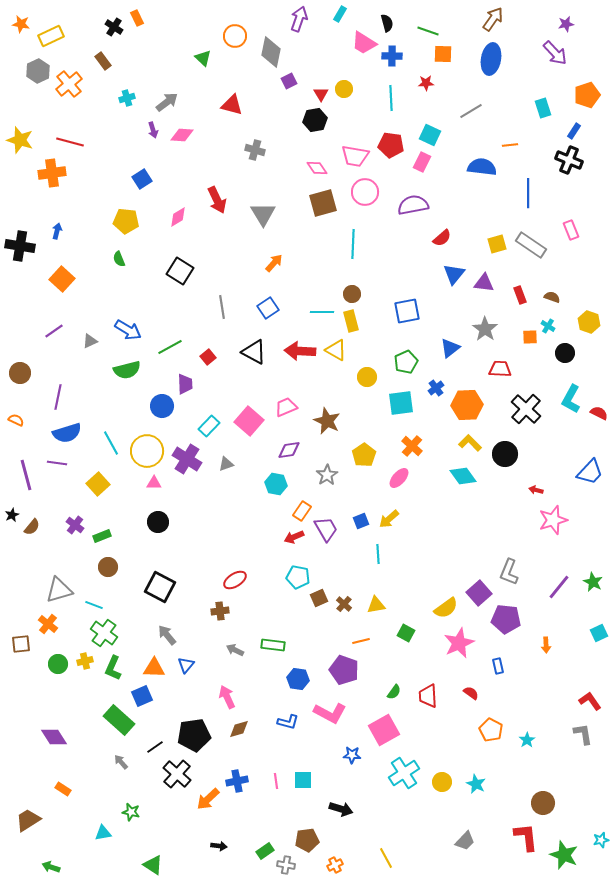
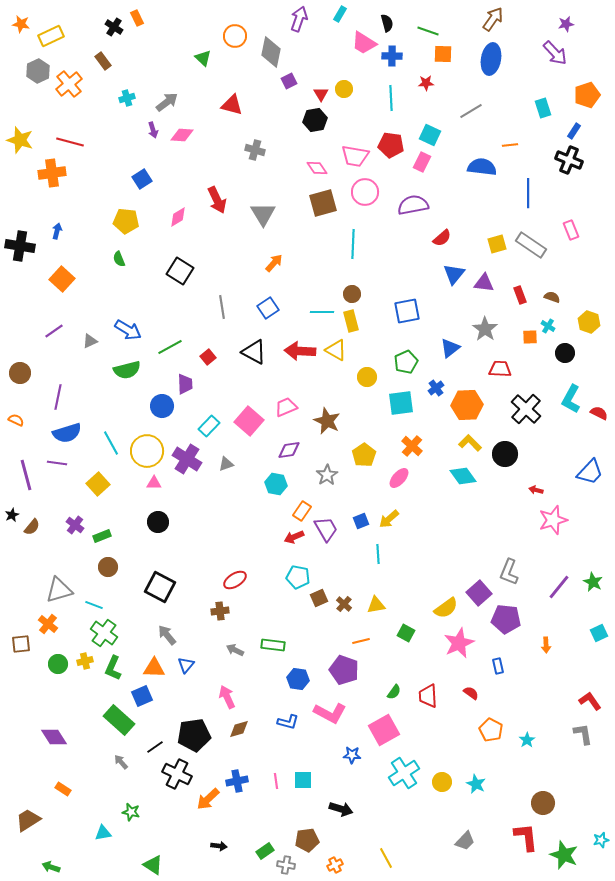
black cross at (177, 774): rotated 16 degrees counterclockwise
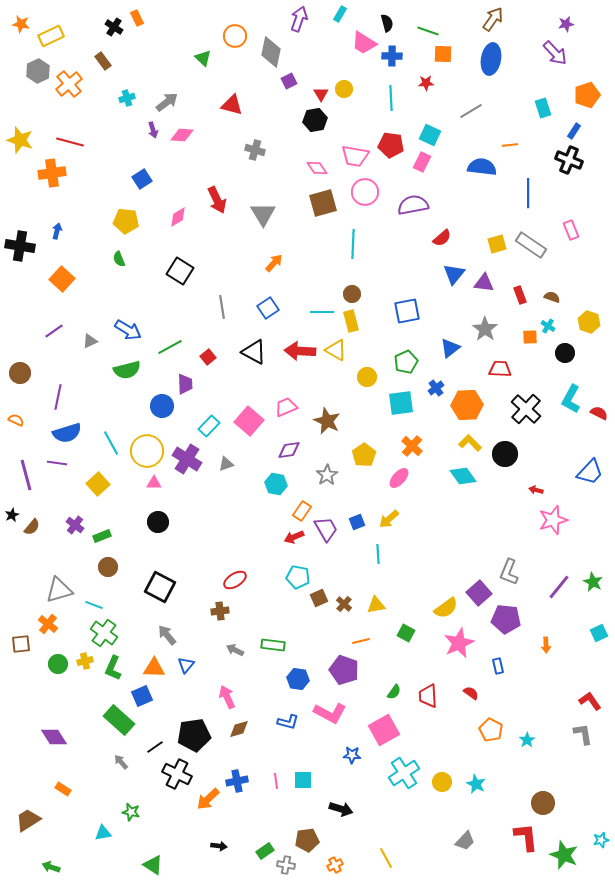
blue square at (361, 521): moved 4 px left, 1 px down
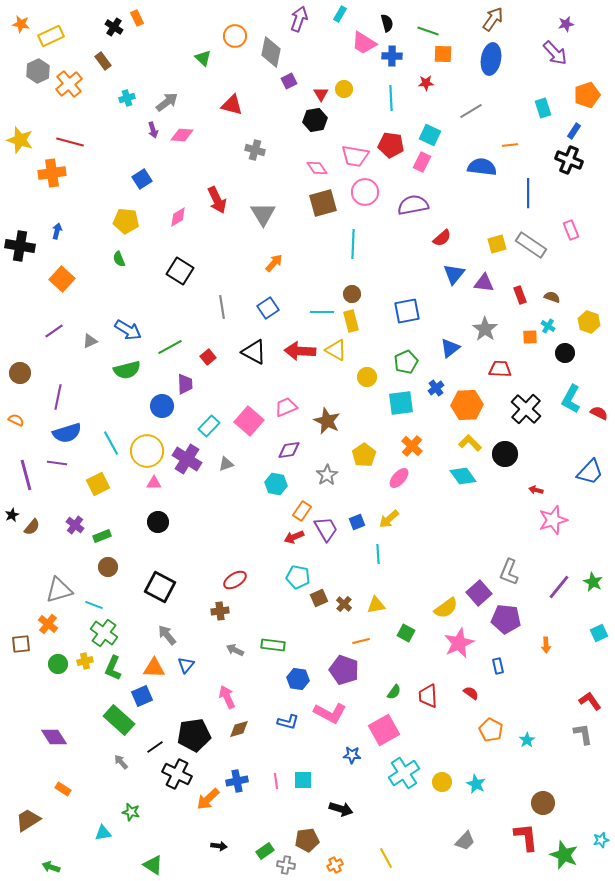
yellow square at (98, 484): rotated 15 degrees clockwise
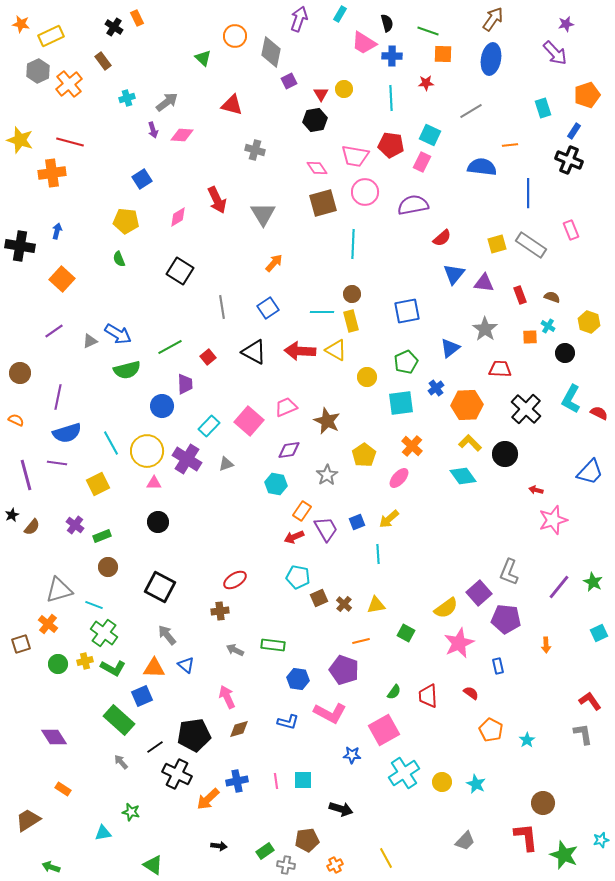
blue arrow at (128, 330): moved 10 px left, 4 px down
brown square at (21, 644): rotated 12 degrees counterclockwise
blue triangle at (186, 665): rotated 30 degrees counterclockwise
green L-shape at (113, 668): rotated 85 degrees counterclockwise
